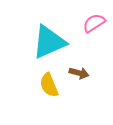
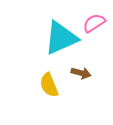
cyan triangle: moved 12 px right, 4 px up
brown arrow: moved 2 px right
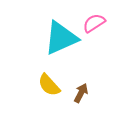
brown arrow: moved 20 px down; rotated 78 degrees counterclockwise
yellow semicircle: rotated 20 degrees counterclockwise
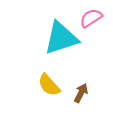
pink semicircle: moved 3 px left, 5 px up
cyan triangle: rotated 6 degrees clockwise
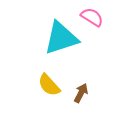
pink semicircle: moved 1 px right, 1 px up; rotated 65 degrees clockwise
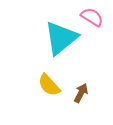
cyan triangle: rotated 21 degrees counterclockwise
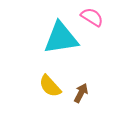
cyan triangle: rotated 30 degrees clockwise
yellow semicircle: moved 1 px right, 1 px down
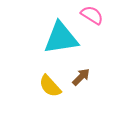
pink semicircle: moved 2 px up
brown arrow: moved 16 px up; rotated 18 degrees clockwise
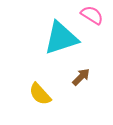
cyan triangle: rotated 9 degrees counterclockwise
yellow semicircle: moved 10 px left, 8 px down
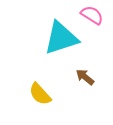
brown arrow: moved 4 px right; rotated 96 degrees counterclockwise
